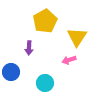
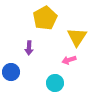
yellow pentagon: moved 3 px up
cyan circle: moved 10 px right
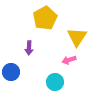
cyan circle: moved 1 px up
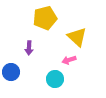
yellow pentagon: rotated 15 degrees clockwise
yellow triangle: rotated 20 degrees counterclockwise
cyan circle: moved 3 px up
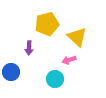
yellow pentagon: moved 2 px right, 6 px down
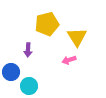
yellow triangle: rotated 15 degrees clockwise
purple arrow: moved 1 px left, 2 px down
cyan circle: moved 26 px left, 7 px down
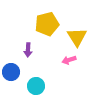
cyan circle: moved 7 px right
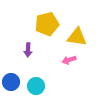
yellow triangle: rotated 50 degrees counterclockwise
blue circle: moved 10 px down
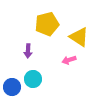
yellow triangle: moved 2 px right; rotated 25 degrees clockwise
purple arrow: moved 1 px down
blue circle: moved 1 px right, 5 px down
cyan circle: moved 3 px left, 7 px up
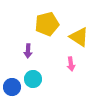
pink arrow: moved 2 px right, 4 px down; rotated 80 degrees counterclockwise
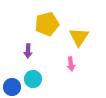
yellow triangle: rotated 30 degrees clockwise
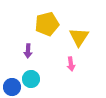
cyan circle: moved 2 px left
